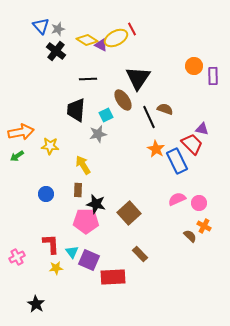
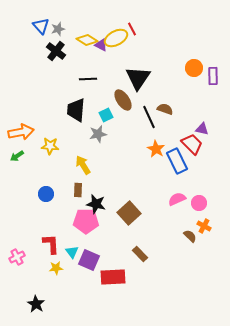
orange circle at (194, 66): moved 2 px down
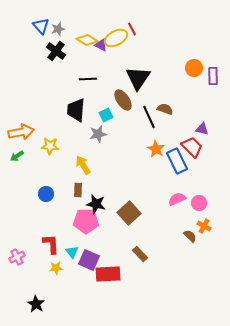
red trapezoid at (192, 144): moved 3 px down
red rectangle at (113, 277): moved 5 px left, 3 px up
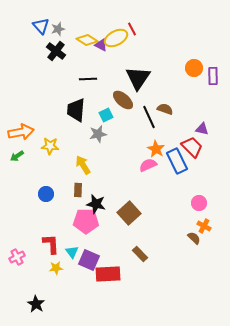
brown ellipse at (123, 100): rotated 15 degrees counterclockwise
pink semicircle at (177, 199): moved 29 px left, 34 px up
brown semicircle at (190, 236): moved 4 px right, 2 px down
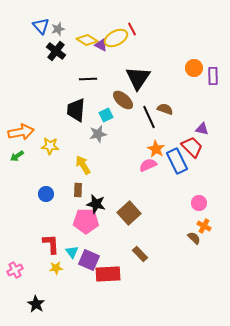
pink cross at (17, 257): moved 2 px left, 13 px down
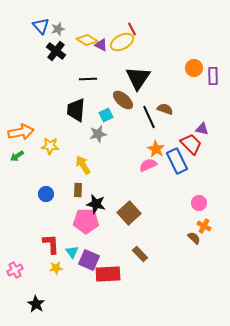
yellow ellipse at (116, 38): moved 6 px right, 4 px down
red trapezoid at (192, 147): moved 1 px left, 3 px up
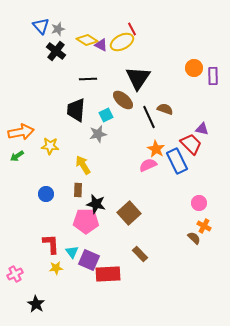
pink cross at (15, 270): moved 4 px down
